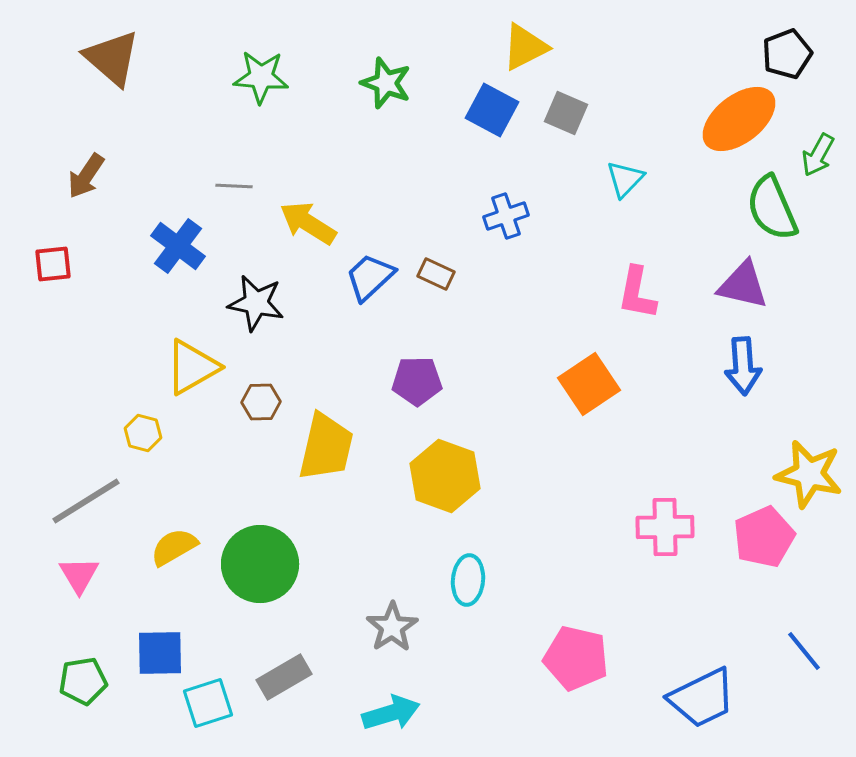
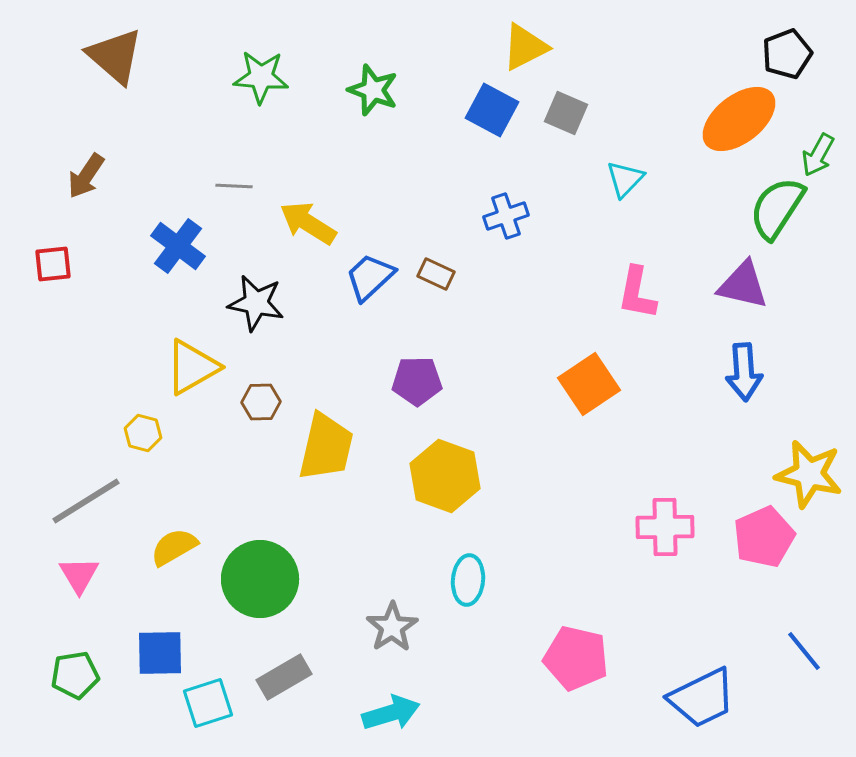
brown triangle at (112, 58): moved 3 px right, 2 px up
green star at (386, 83): moved 13 px left, 7 px down
green semicircle at (772, 208): moved 5 px right; rotated 56 degrees clockwise
blue arrow at (743, 366): moved 1 px right, 6 px down
green circle at (260, 564): moved 15 px down
green pentagon at (83, 681): moved 8 px left, 6 px up
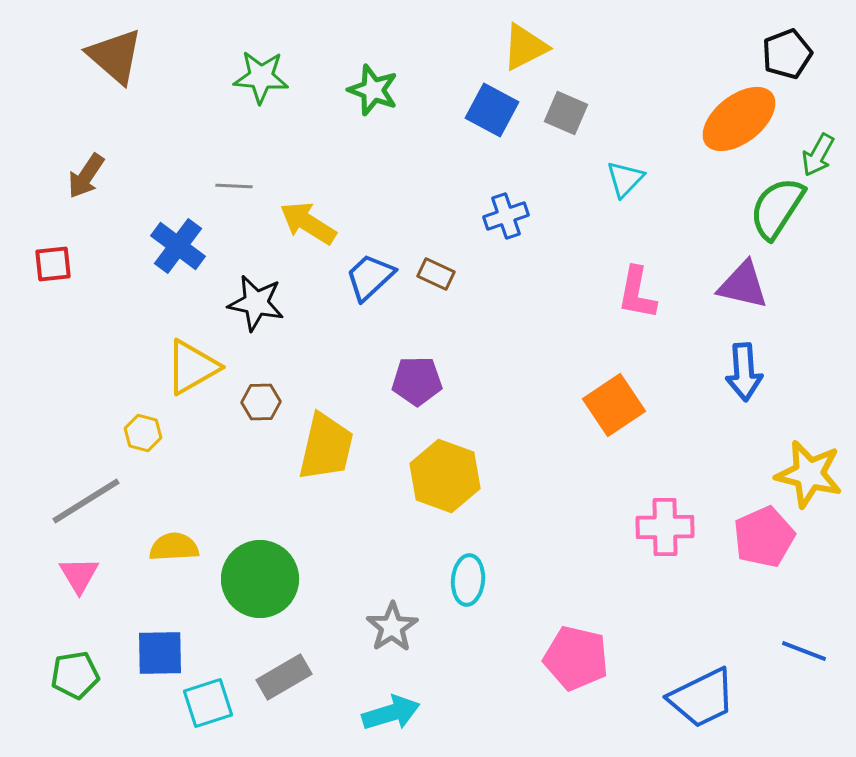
orange square at (589, 384): moved 25 px right, 21 px down
yellow semicircle at (174, 547): rotated 27 degrees clockwise
blue line at (804, 651): rotated 30 degrees counterclockwise
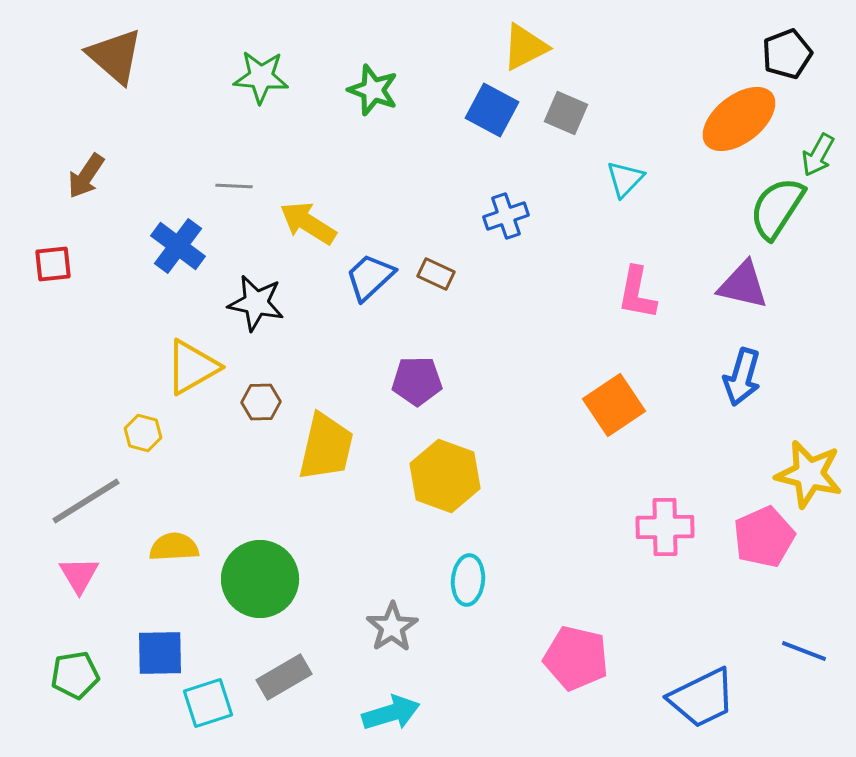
blue arrow at (744, 372): moved 2 px left, 5 px down; rotated 20 degrees clockwise
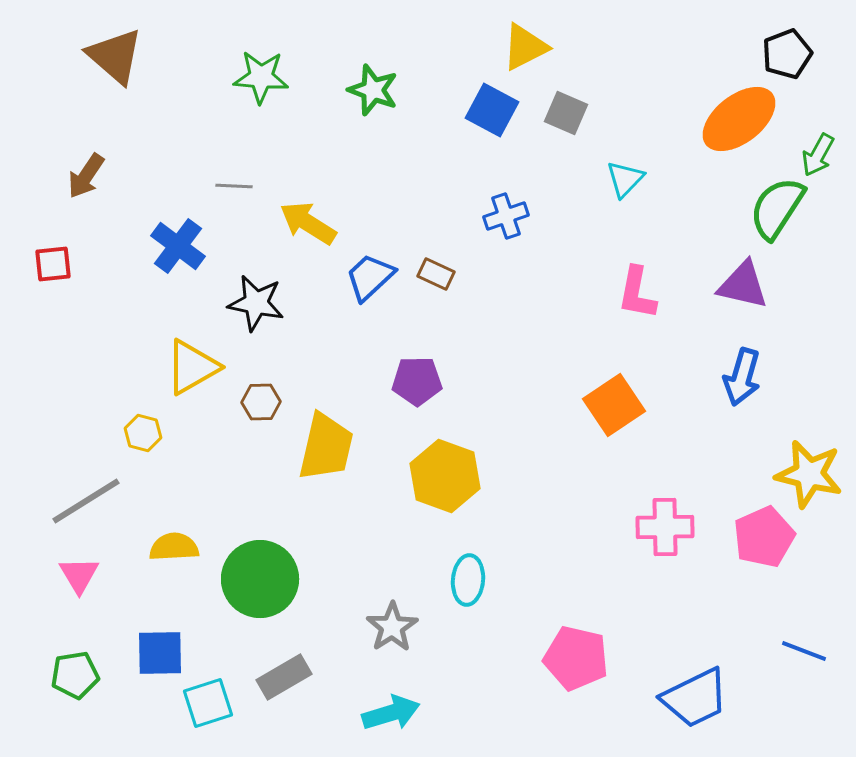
blue trapezoid at (702, 698): moved 7 px left
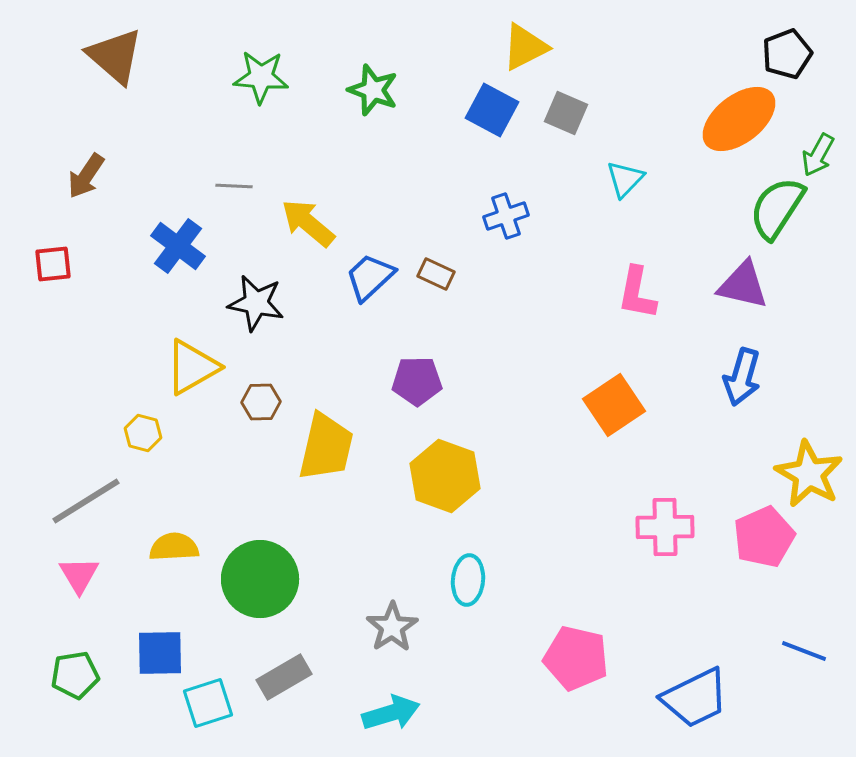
yellow arrow at (308, 223): rotated 8 degrees clockwise
yellow star at (809, 474): rotated 16 degrees clockwise
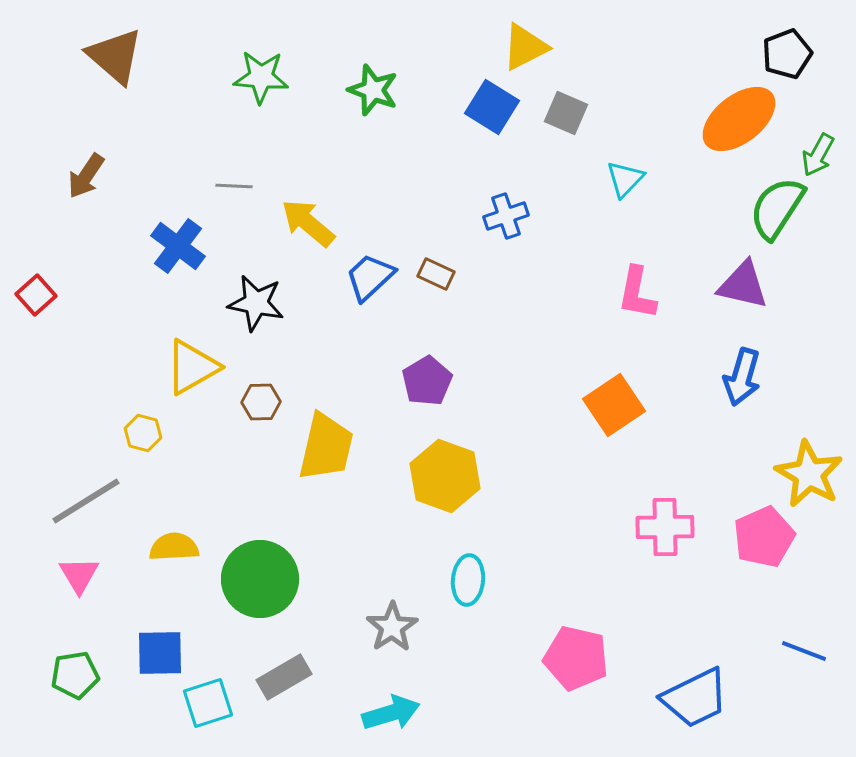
blue square at (492, 110): moved 3 px up; rotated 4 degrees clockwise
red square at (53, 264): moved 17 px left, 31 px down; rotated 36 degrees counterclockwise
purple pentagon at (417, 381): moved 10 px right; rotated 30 degrees counterclockwise
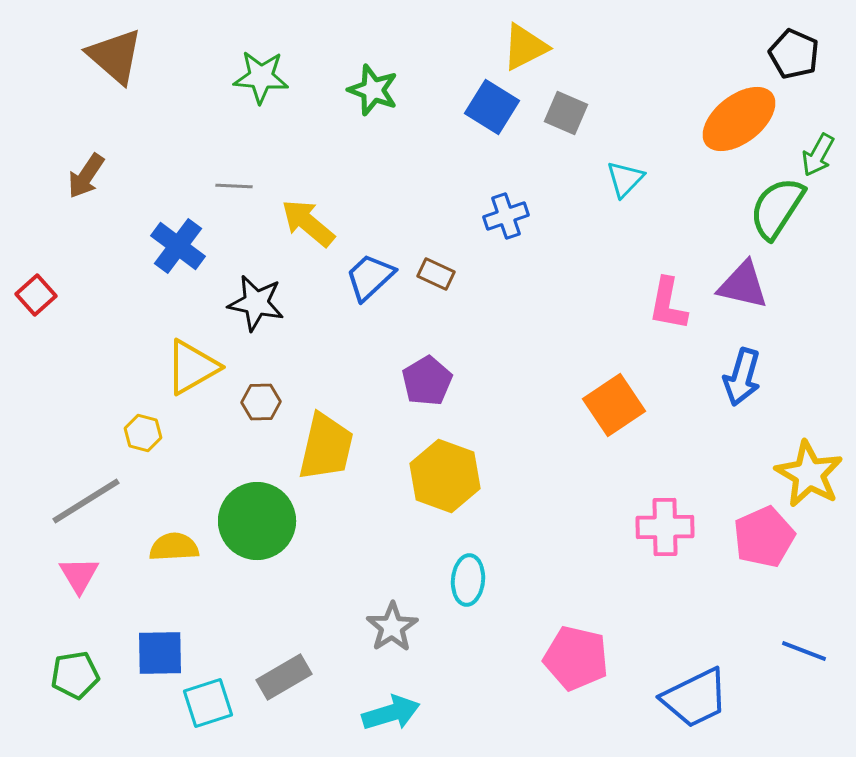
black pentagon at (787, 54): moved 7 px right; rotated 27 degrees counterclockwise
pink L-shape at (637, 293): moved 31 px right, 11 px down
green circle at (260, 579): moved 3 px left, 58 px up
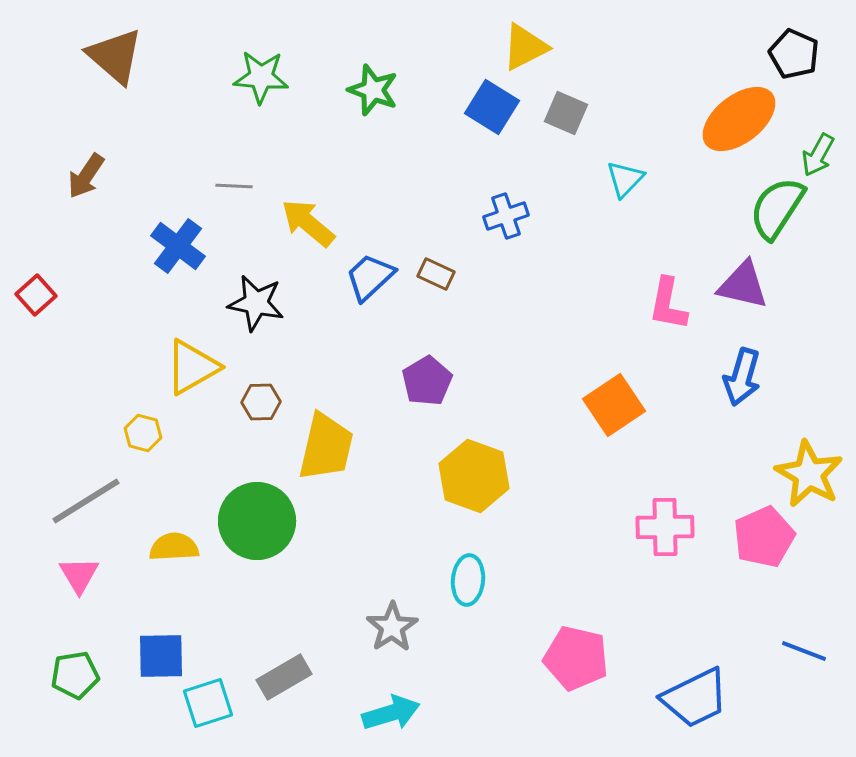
yellow hexagon at (445, 476): moved 29 px right
blue square at (160, 653): moved 1 px right, 3 px down
